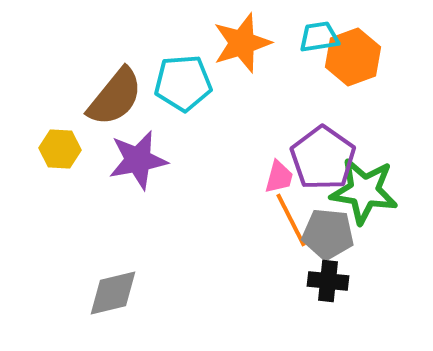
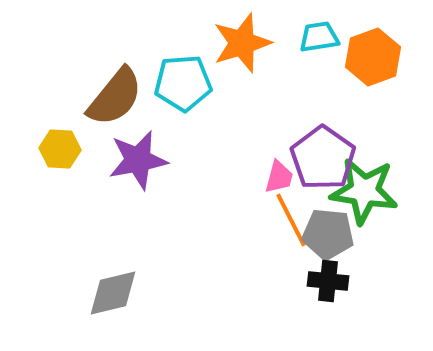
orange hexagon: moved 20 px right
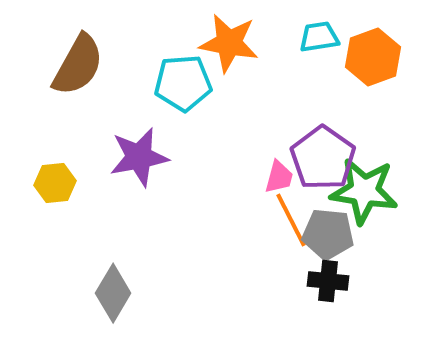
orange star: moved 13 px left; rotated 28 degrees clockwise
brown semicircle: moved 37 px left, 32 px up; rotated 10 degrees counterclockwise
yellow hexagon: moved 5 px left, 34 px down; rotated 9 degrees counterclockwise
purple star: moved 1 px right, 3 px up
gray diamond: rotated 46 degrees counterclockwise
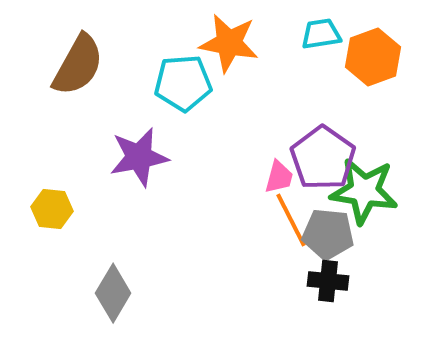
cyan trapezoid: moved 2 px right, 3 px up
yellow hexagon: moved 3 px left, 26 px down; rotated 12 degrees clockwise
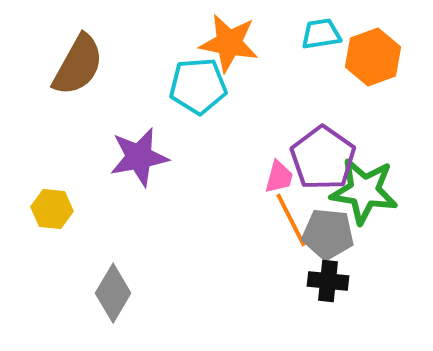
cyan pentagon: moved 15 px right, 3 px down
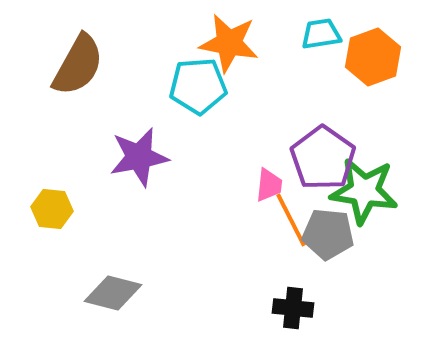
pink trapezoid: moved 10 px left, 8 px down; rotated 9 degrees counterclockwise
black cross: moved 35 px left, 27 px down
gray diamond: rotated 74 degrees clockwise
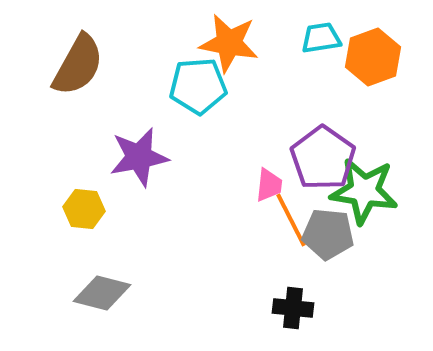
cyan trapezoid: moved 4 px down
yellow hexagon: moved 32 px right
gray diamond: moved 11 px left
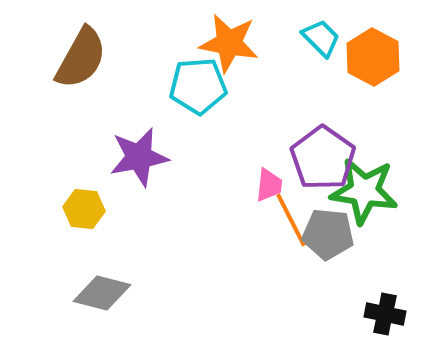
cyan trapezoid: rotated 54 degrees clockwise
orange hexagon: rotated 12 degrees counterclockwise
brown semicircle: moved 3 px right, 7 px up
black cross: moved 92 px right, 6 px down; rotated 6 degrees clockwise
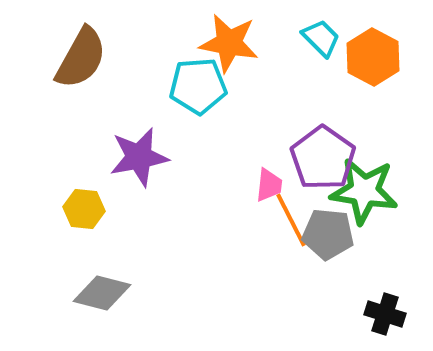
black cross: rotated 6 degrees clockwise
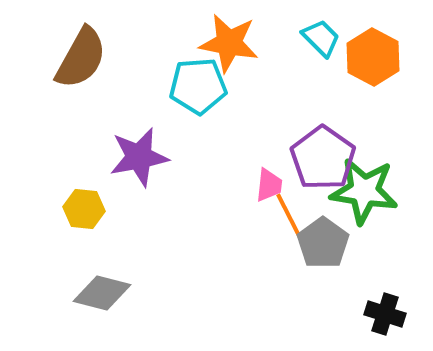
gray pentagon: moved 5 px left, 9 px down; rotated 30 degrees clockwise
